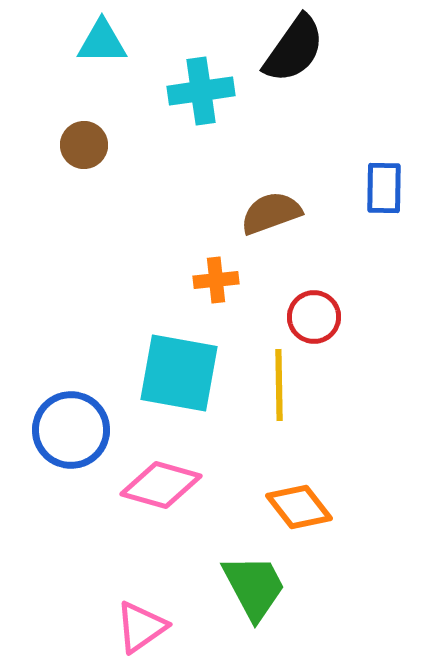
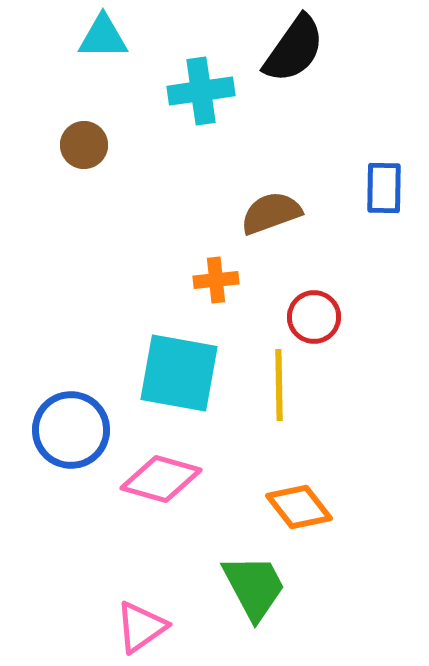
cyan triangle: moved 1 px right, 5 px up
pink diamond: moved 6 px up
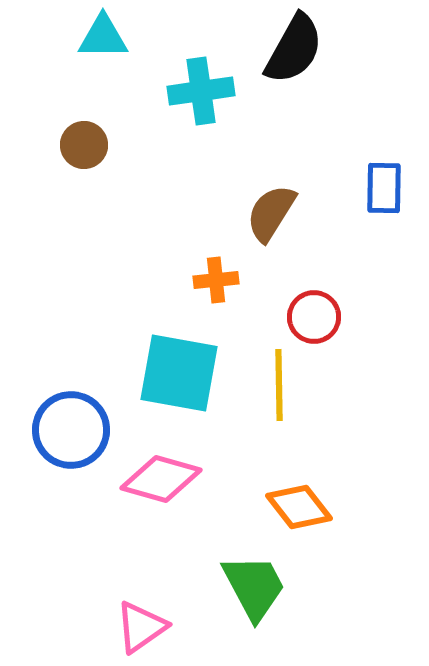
black semicircle: rotated 6 degrees counterclockwise
brown semicircle: rotated 38 degrees counterclockwise
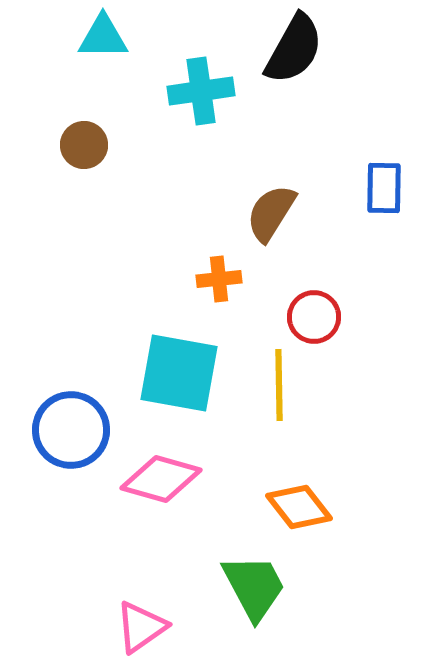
orange cross: moved 3 px right, 1 px up
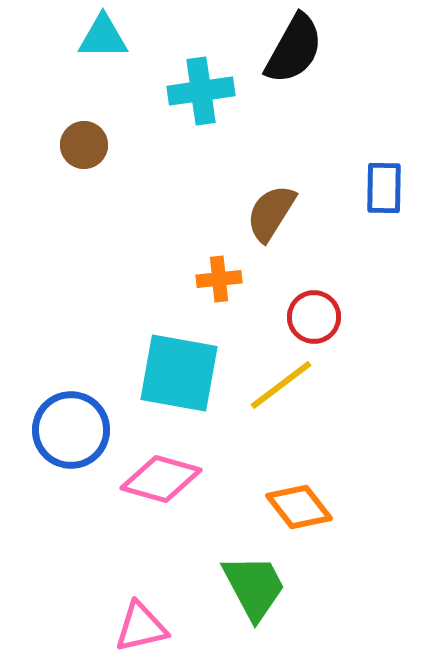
yellow line: moved 2 px right; rotated 54 degrees clockwise
pink triangle: rotated 22 degrees clockwise
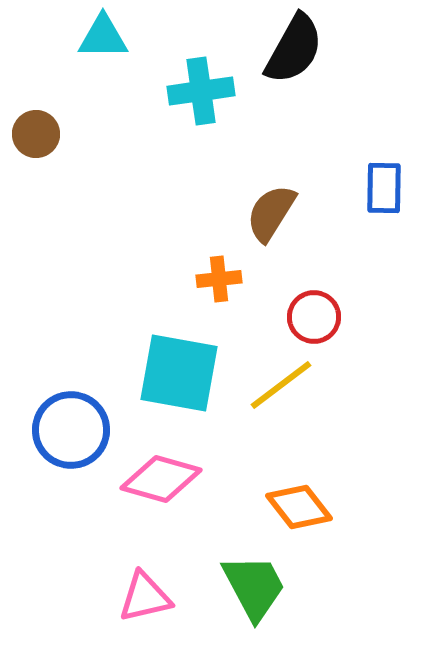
brown circle: moved 48 px left, 11 px up
pink triangle: moved 4 px right, 30 px up
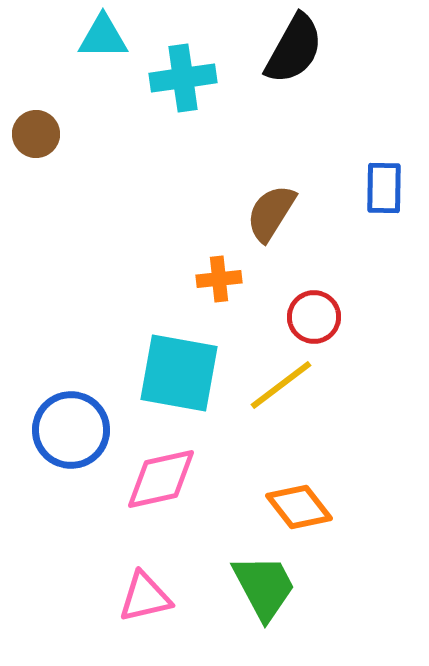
cyan cross: moved 18 px left, 13 px up
pink diamond: rotated 28 degrees counterclockwise
green trapezoid: moved 10 px right
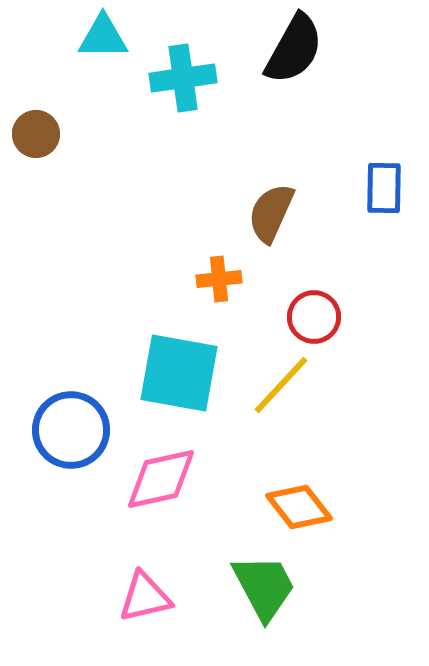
brown semicircle: rotated 8 degrees counterclockwise
yellow line: rotated 10 degrees counterclockwise
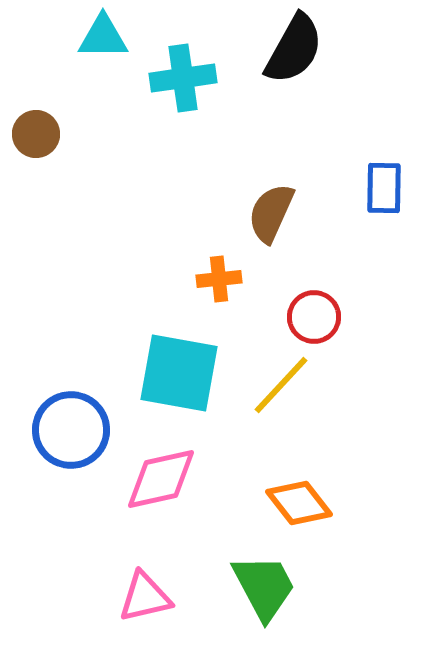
orange diamond: moved 4 px up
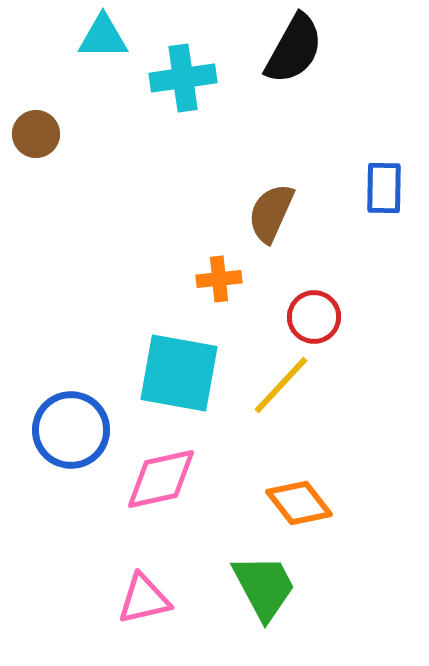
pink triangle: moved 1 px left, 2 px down
